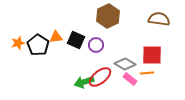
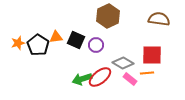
gray diamond: moved 2 px left, 1 px up
green arrow: moved 2 px left, 3 px up
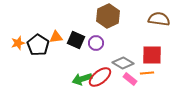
purple circle: moved 2 px up
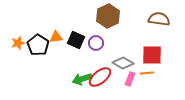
pink rectangle: rotated 72 degrees clockwise
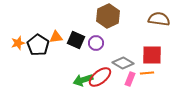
green arrow: moved 1 px right, 1 px down
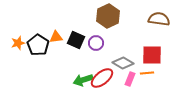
red ellipse: moved 2 px right, 1 px down
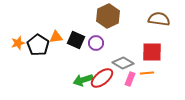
red square: moved 3 px up
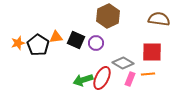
orange line: moved 1 px right, 1 px down
red ellipse: rotated 25 degrees counterclockwise
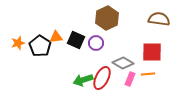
brown hexagon: moved 1 px left, 2 px down
black pentagon: moved 2 px right, 1 px down
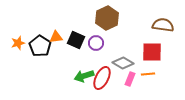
brown semicircle: moved 4 px right, 6 px down
green arrow: moved 1 px right, 4 px up
